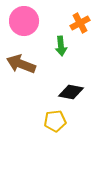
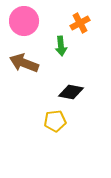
brown arrow: moved 3 px right, 1 px up
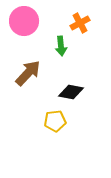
brown arrow: moved 4 px right, 10 px down; rotated 112 degrees clockwise
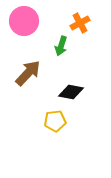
green arrow: rotated 24 degrees clockwise
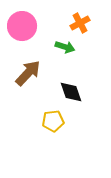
pink circle: moved 2 px left, 5 px down
green arrow: moved 4 px right, 1 px down; rotated 90 degrees counterclockwise
black diamond: rotated 60 degrees clockwise
yellow pentagon: moved 2 px left
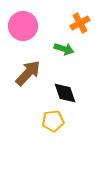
pink circle: moved 1 px right
green arrow: moved 1 px left, 2 px down
black diamond: moved 6 px left, 1 px down
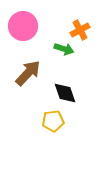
orange cross: moved 7 px down
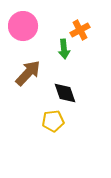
green arrow: rotated 66 degrees clockwise
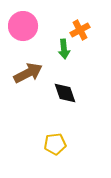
brown arrow: rotated 20 degrees clockwise
yellow pentagon: moved 2 px right, 23 px down
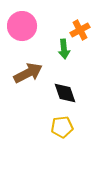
pink circle: moved 1 px left
yellow pentagon: moved 7 px right, 17 px up
